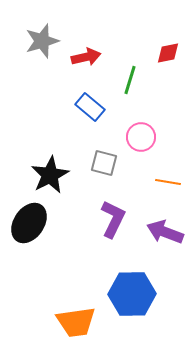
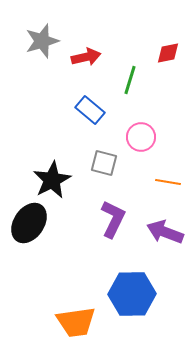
blue rectangle: moved 3 px down
black star: moved 2 px right, 5 px down
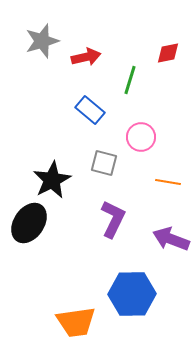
purple arrow: moved 6 px right, 7 px down
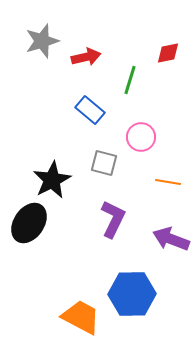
orange trapezoid: moved 5 px right, 5 px up; rotated 144 degrees counterclockwise
